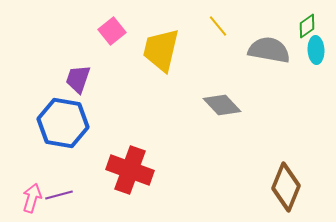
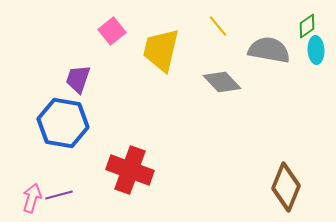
gray diamond: moved 23 px up
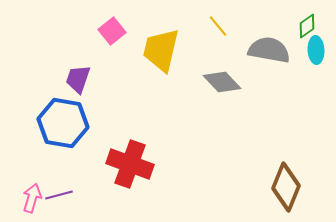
red cross: moved 6 px up
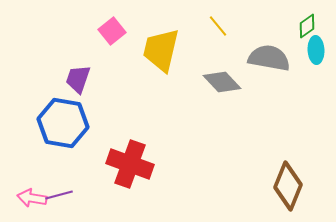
gray semicircle: moved 8 px down
brown diamond: moved 2 px right, 1 px up
pink arrow: rotated 96 degrees counterclockwise
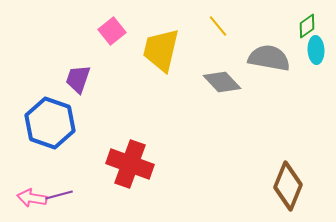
blue hexagon: moved 13 px left; rotated 9 degrees clockwise
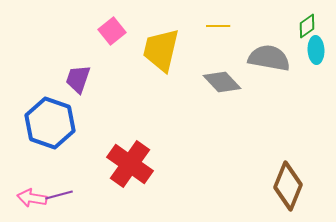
yellow line: rotated 50 degrees counterclockwise
red cross: rotated 15 degrees clockwise
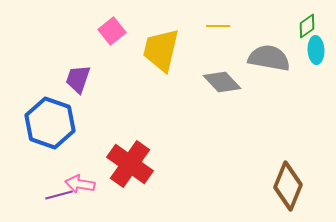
pink arrow: moved 48 px right, 14 px up
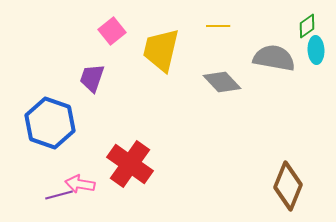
gray semicircle: moved 5 px right
purple trapezoid: moved 14 px right, 1 px up
